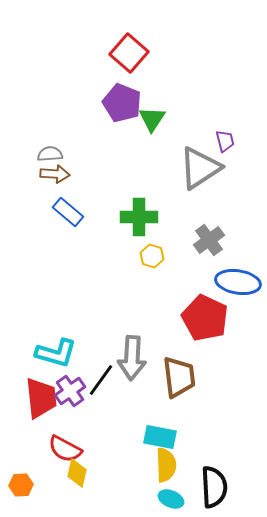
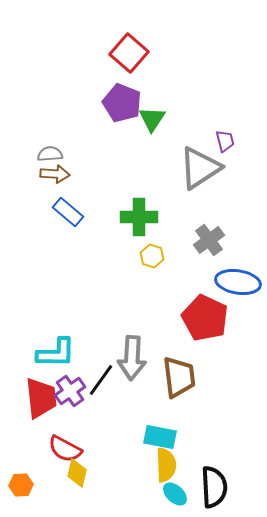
cyan L-shape: rotated 15 degrees counterclockwise
cyan ellipse: moved 4 px right, 5 px up; rotated 20 degrees clockwise
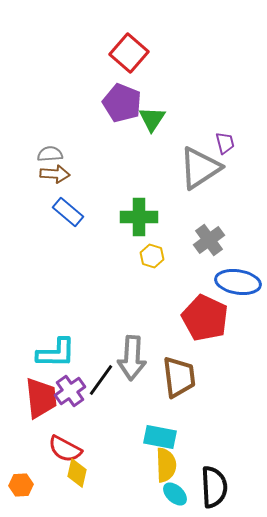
purple trapezoid: moved 2 px down
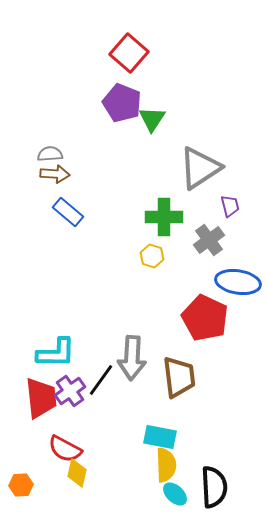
purple trapezoid: moved 5 px right, 63 px down
green cross: moved 25 px right
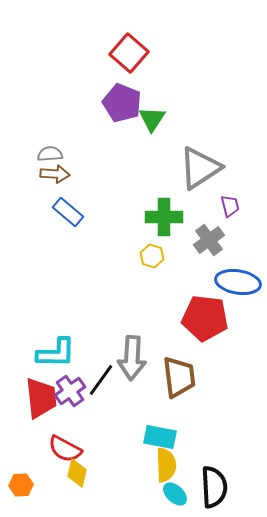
red pentagon: rotated 18 degrees counterclockwise
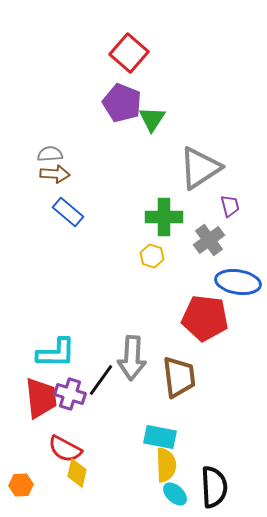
purple cross: moved 3 px down; rotated 36 degrees counterclockwise
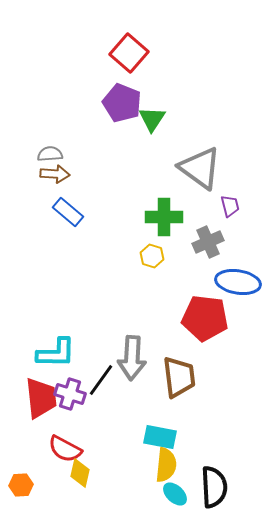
gray triangle: rotated 51 degrees counterclockwise
gray cross: moved 1 px left, 2 px down; rotated 12 degrees clockwise
yellow semicircle: rotated 8 degrees clockwise
yellow diamond: moved 3 px right
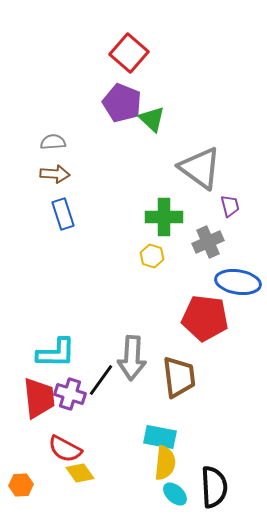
green triangle: rotated 20 degrees counterclockwise
gray semicircle: moved 3 px right, 12 px up
blue rectangle: moved 5 px left, 2 px down; rotated 32 degrees clockwise
red trapezoid: moved 2 px left
yellow semicircle: moved 1 px left, 2 px up
yellow diamond: rotated 48 degrees counterclockwise
